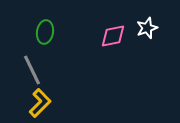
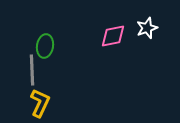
green ellipse: moved 14 px down
gray line: rotated 24 degrees clockwise
yellow L-shape: rotated 20 degrees counterclockwise
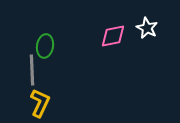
white star: rotated 25 degrees counterclockwise
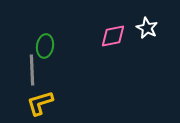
yellow L-shape: rotated 132 degrees counterclockwise
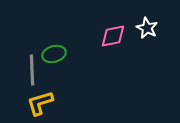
green ellipse: moved 9 px right, 8 px down; rotated 65 degrees clockwise
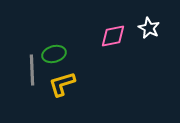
white star: moved 2 px right
yellow L-shape: moved 22 px right, 19 px up
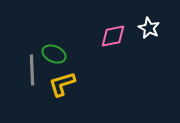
green ellipse: rotated 40 degrees clockwise
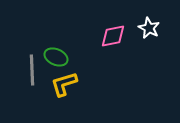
green ellipse: moved 2 px right, 3 px down
yellow L-shape: moved 2 px right
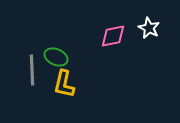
yellow L-shape: rotated 60 degrees counterclockwise
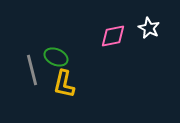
gray line: rotated 12 degrees counterclockwise
